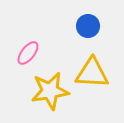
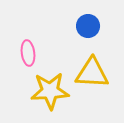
pink ellipse: rotated 45 degrees counterclockwise
yellow star: rotated 6 degrees clockwise
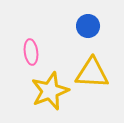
pink ellipse: moved 3 px right, 1 px up
yellow star: rotated 18 degrees counterclockwise
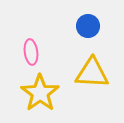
yellow star: moved 10 px left, 2 px down; rotated 15 degrees counterclockwise
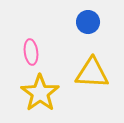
blue circle: moved 4 px up
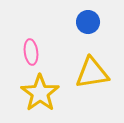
yellow triangle: rotated 12 degrees counterclockwise
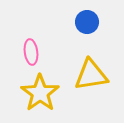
blue circle: moved 1 px left
yellow triangle: moved 1 px left, 2 px down
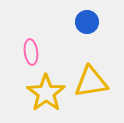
yellow triangle: moved 7 px down
yellow star: moved 6 px right
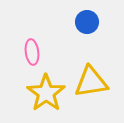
pink ellipse: moved 1 px right
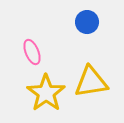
pink ellipse: rotated 15 degrees counterclockwise
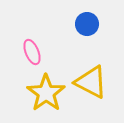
blue circle: moved 2 px down
yellow triangle: rotated 36 degrees clockwise
